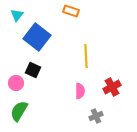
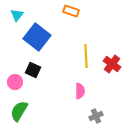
pink circle: moved 1 px left, 1 px up
red cross: moved 23 px up; rotated 24 degrees counterclockwise
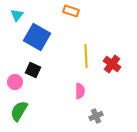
blue square: rotated 8 degrees counterclockwise
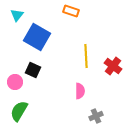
red cross: moved 1 px right, 2 px down
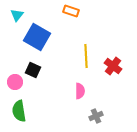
green semicircle: rotated 40 degrees counterclockwise
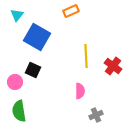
orange rectangle: rotated 42 degrees counterclockwise
gray cross: moved 1 px up
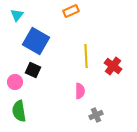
blue square: moved 1 px left, 4 px down
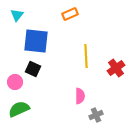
orange rectangle: moved 1 px left, 3 px down
blue square: rotated 24 degrees counterclockwise
red cross: moved 3 px right, 2 px down; rotated 18 degrees clockwise
black square: moved 1 px up
pink semicircle: moved 5 px down
green semicircle: moved 2 px up; rotated 75 degrees clockwise
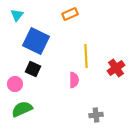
blue square: rotated 20 degrees clockwise
pink circle: moved 2 px down
pink semicircle: moved 6 px left, 16 px up
green semicircle: moved 3 px right
gray cross: rotated 16 degrees clockwise
